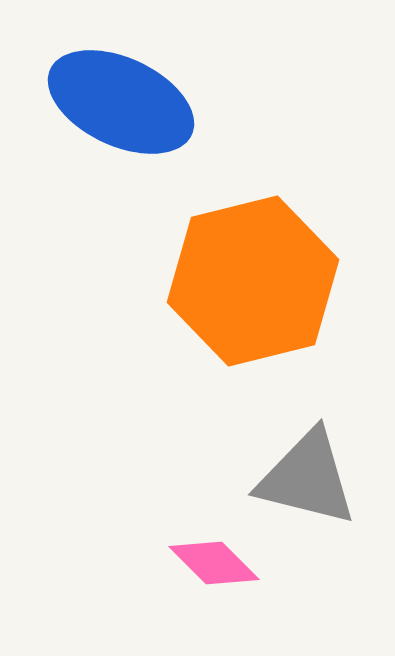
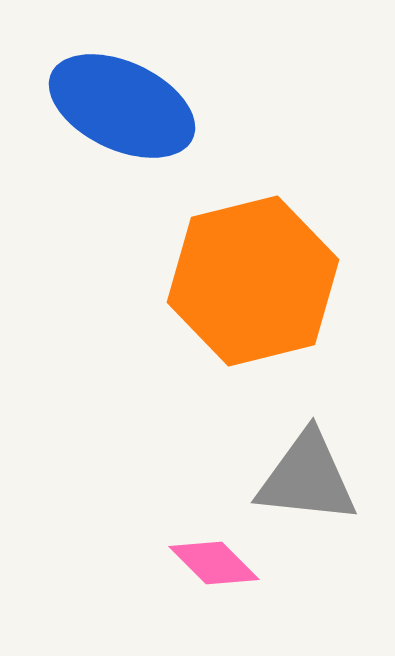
blue ellipse: moved 1 px right, 4 px down
gray triangle: rotated 8 degrees counterclockwise
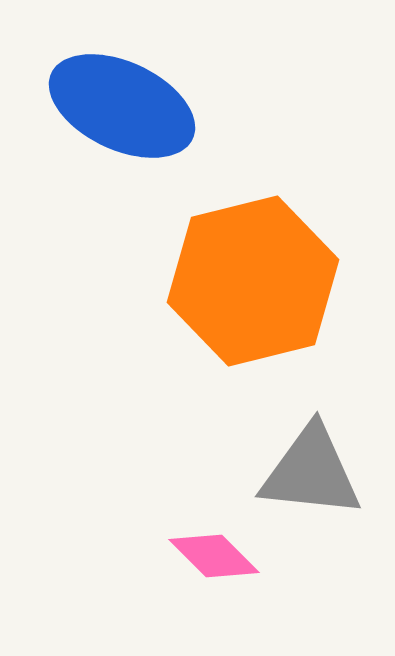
gray triangle: moved 4 px right, 6 px up
pink diamond: moved 7 px up
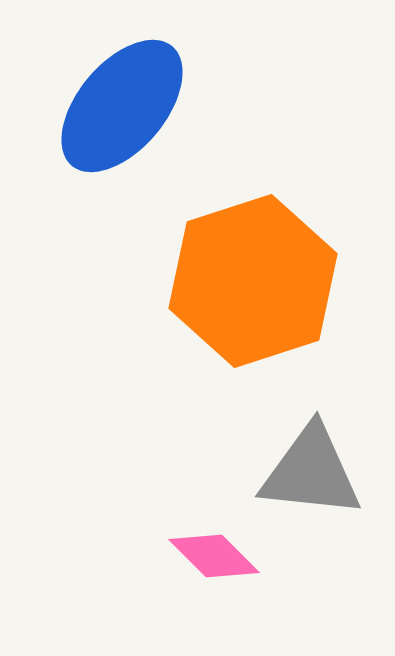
blue ellipse: rotated 75 degrees counterclockwise
orange hexagon: rotated 4 degrees counterclockwise
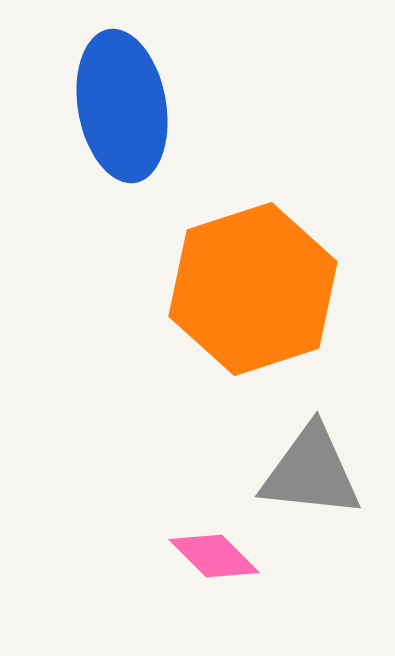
blue ellipse: rotated 50 degrees counterclockwise
orange hexagon: moved 8 px down
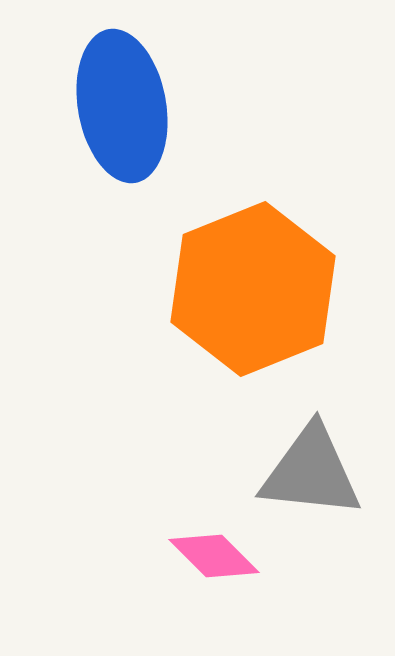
orange hexagon: rotated 4 degrees counterclockwise
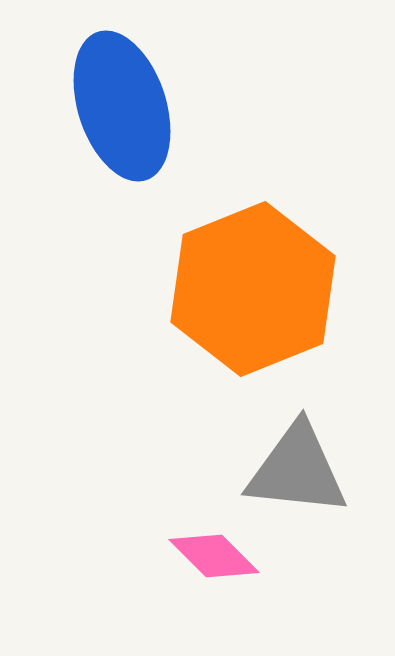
blue ellipse: rotated 8 degrees counterclockwise
gray triangle: moved 14 px left, 2 px up
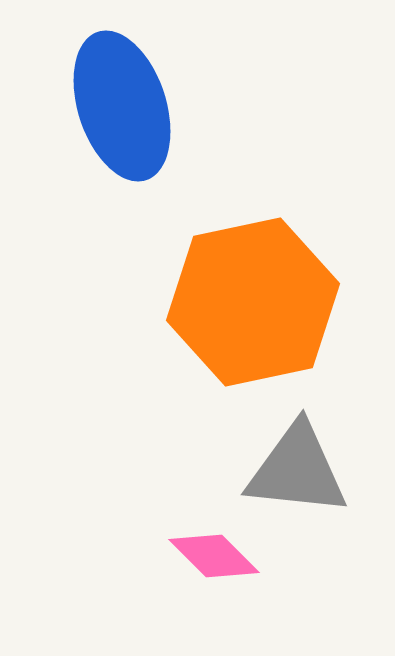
orange hexagon: moved 13 px down; rotated 10 degrees clockwise
